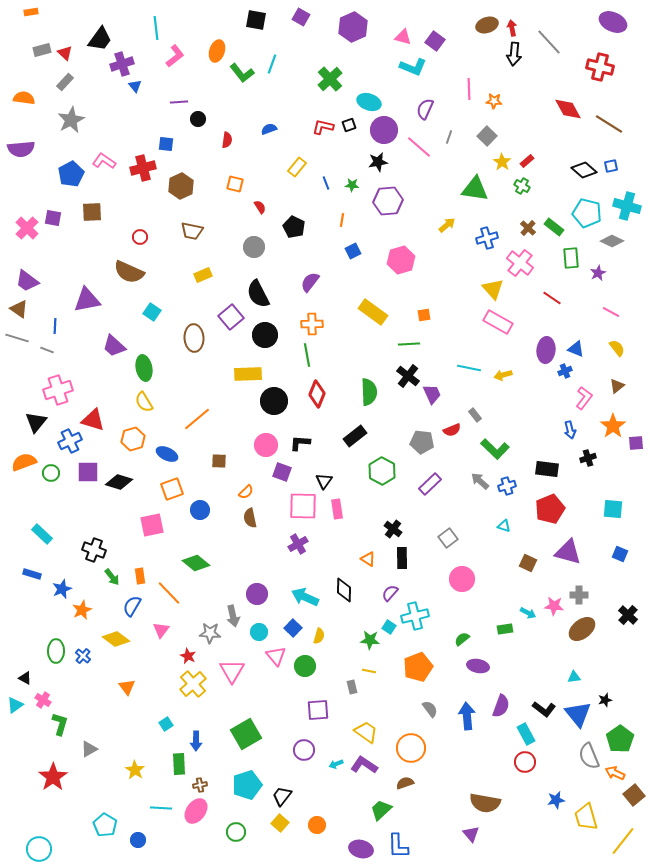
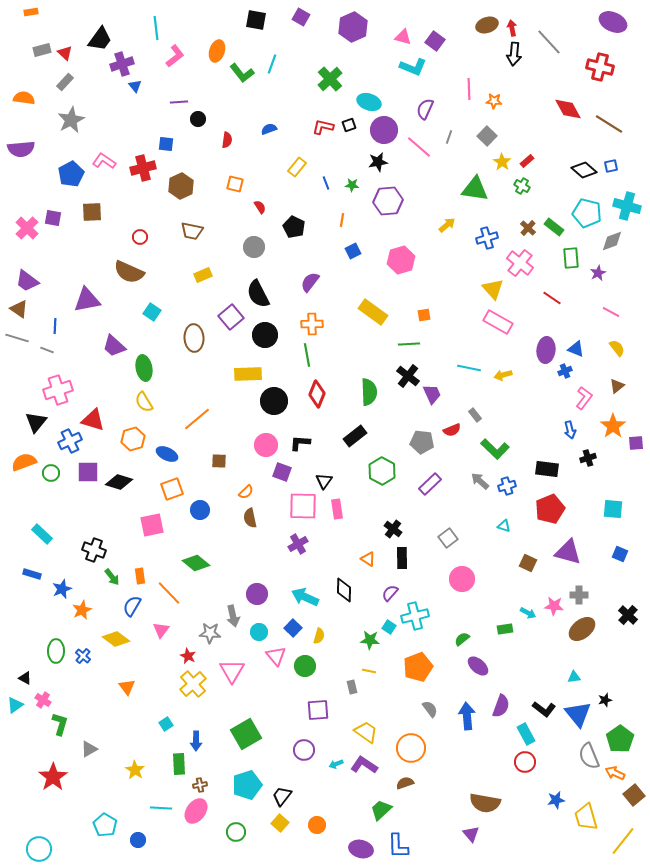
gray diamond at (612, 241): rotated 45 degrees counterclockwise
purple ellipse at (478, 666): rotated 30 degrees clockwise
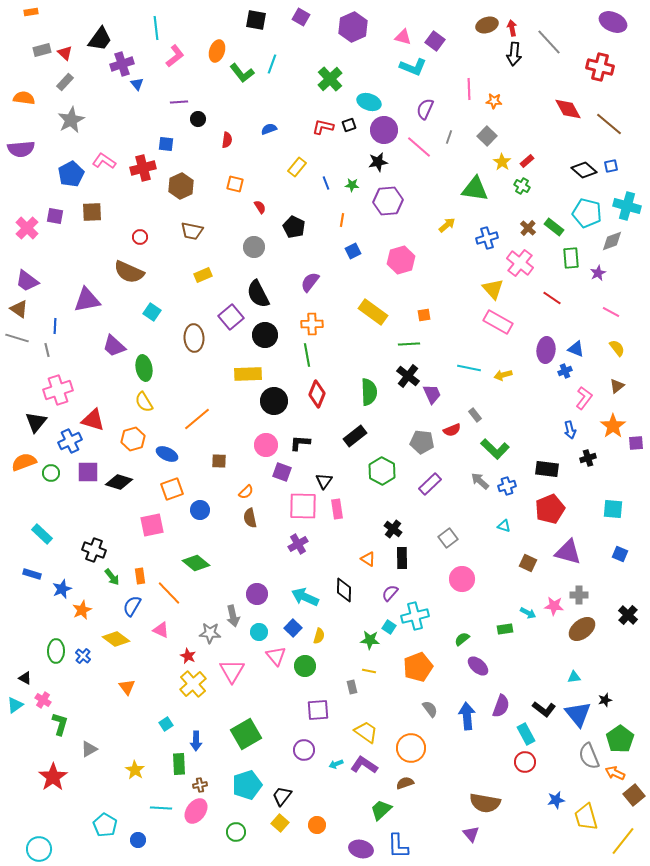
blue triangle at (135, 86): moved 2 px right, 2 px up
brown line at (609, 124): rotated 8 degrees clockwise
purple square at (53, 218): moved 2 px right, 2 px up
gray line at (47, 350): rotated 56 degrees clockwise
pink triangle at (161, 630): rotated 42 degrees counterclockwise
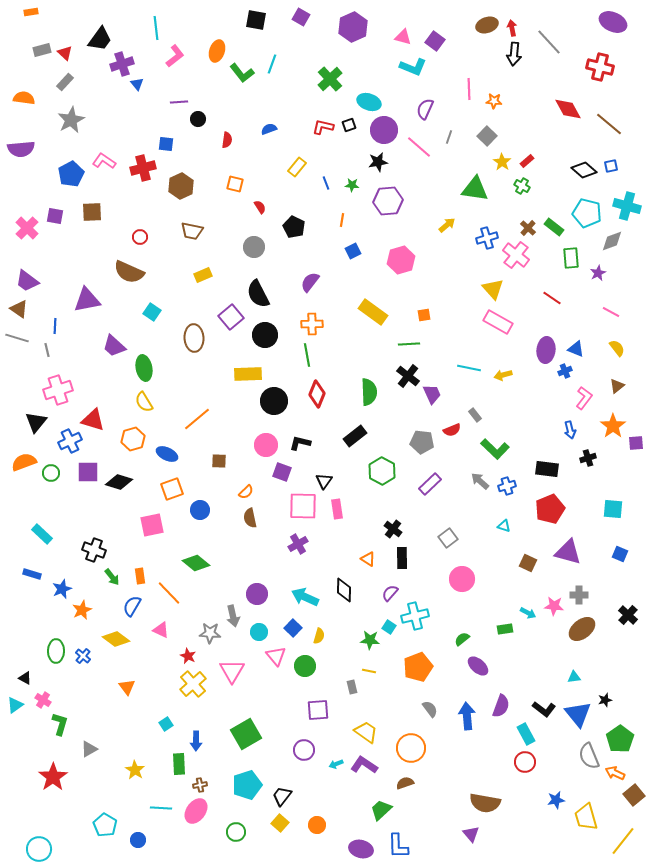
pink cross at (520, 263): moved 4 px left, 8 px up
black L-shape at (300, 443): rotated 10 degrees clockwise
